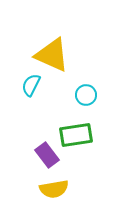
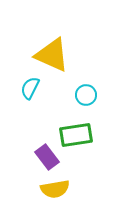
cyan semicircle: moved 1 px left, 3 px down
purple rectangle: moved 2 px down
yellow semicircle: moved 1 px right
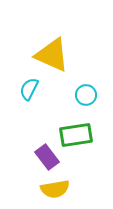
cyan semicircle: moved 1 px left, 1 px down
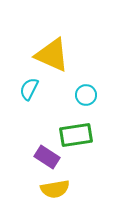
purple rectangle: rotated 20 degrees counterclockwise
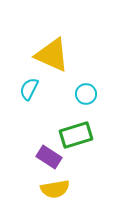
cyan circle: moved 1 px up
green rectangle: rotated 8 degrees counterclockwise
purple rectangle: moved 2 px right
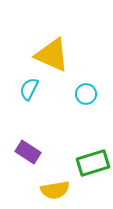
green rectangle: moved 17 px right, 28 px down
purple rectangle: moved 21 px left, 5 px up
yellow semicircle: moved 1 px down
